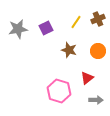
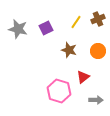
gray star: rotated 24 degrees clockwise
red triangle: moved 4 px left, 1 px up
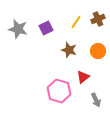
gray arrow: rotated 64 degrees clockwise
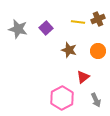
yellow line: moved 2 px right; rotated 64 degrees clockwise
purple square: rotated 16 degrees counterclockwise
pink hexagon: moved 3 px right, 7 px down; rotated 15 degrees clockwise
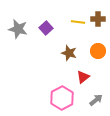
brown cross: rotated 24 degrees clockwise
brown star: moved 3 px down
gray arrow: rotated 104 degrees counterclockwise
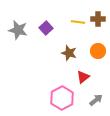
gray star: moved 1 px down
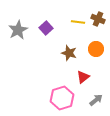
brown cross: rotated 24 degrees clockwise
gray star: rotated 30 degrees clockwise
orange circle: moved 2 px left, 2 px up
pink hexagon: rotated 10 degrees clockwise
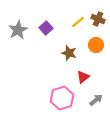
yellow line: rotated 48 degrees counterclockwise
orange circle: moved 4 px up
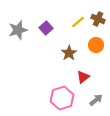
gray star: rotated 12 degrees clockwise
brown star: rotated 21 degrees clockwise
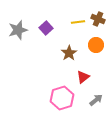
yellow line: rotated 32 degrees clockwise
